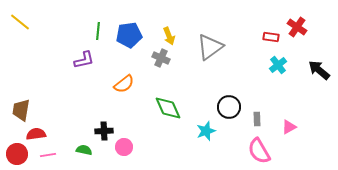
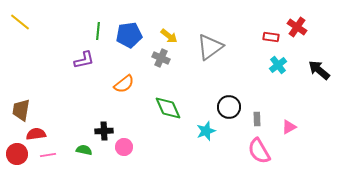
yellow arrow: rotated 30 degrees counterclockwise
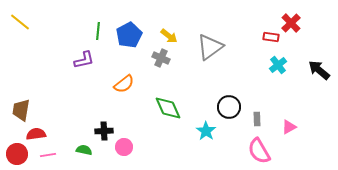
red cross: moved 6 px left, 4 px up; rotated 12 degrees clockwise
blue pentagon: rotated 20 degrees counterclockwise
cyan star: rotated 18 degrees counterclockwise
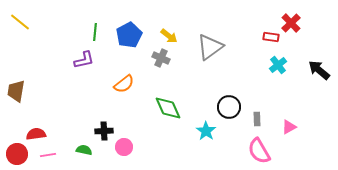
green line: moved 3 px left, 1 px down
brown trapezoid: moved 5 px left, 19 px up
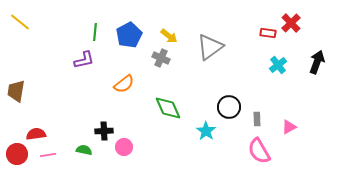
red rectangle: moved 3 px left, 4 px up
black arrow: moved 2 px left, 8 px up; rotated 70 degrees clockwise
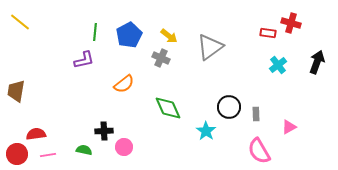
red cross: rotated 30 degrees counterclockwise
gray rectangle: moved 1 px left, 5 px up
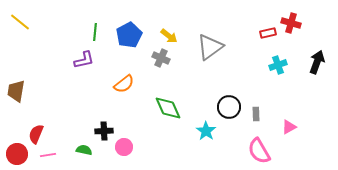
red rectangle: rotated 21 degrees counterclockwise
cyan cross: rotated 18 degrees clockwise
red semicircle: rotated 60 degrees counterclockwise
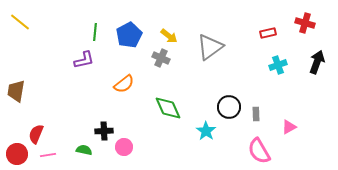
red cross: moved 14 px right
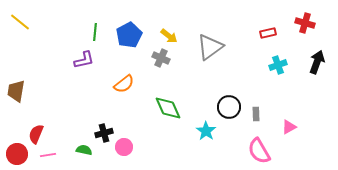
black cross: moved 2 px down; rotated 12 degrees counterclockwise
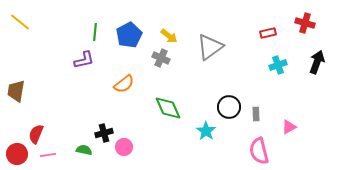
pink semicircle: rotated 16 degrees clockwise
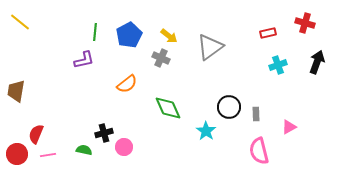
orange semicircle: moved 3 px right
